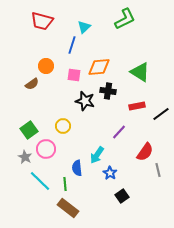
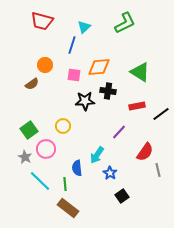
green L-shape: moved 4 px down
orange circle: moved 1 px left, 1 px up
black star: rotated 18 degrees counterclockwise
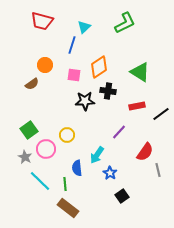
orange diamond: rotated 30 degrees counterclockwise
yellow circle: moved 4 px right, 9 px down
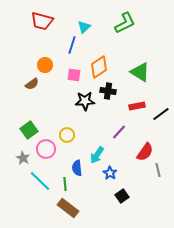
gray star: moved 2 px left, 1 px down
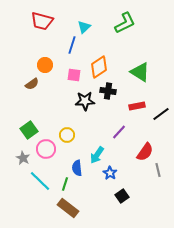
green line: rotated 24 degrees clockwise
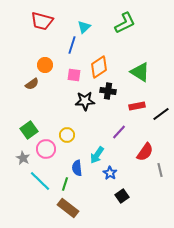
gray line: moved 2 px right
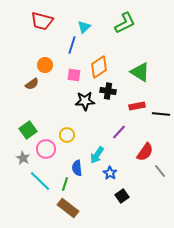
black line: rotated 42 degrees clockwise
green square: moved 1 px left
gray line: moved 1 px down; rotated 24 degrees counterclockwise
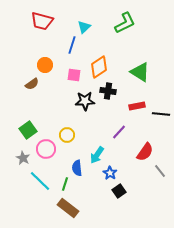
black square: moved 3 px left, 5 px up
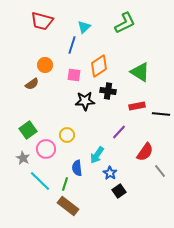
orange diamond: moved 1 px up
brown rectangle: moved 2 px up
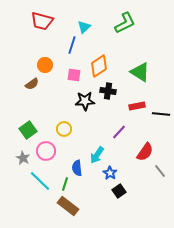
yellow circle: moved 3 px left, 6 px up
pink circle: moved 2 px down
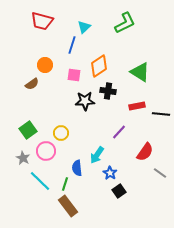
yellow circle: moved 3 px left, 4 px down
gray line: moved 2 px down; rotated 16 degrees counterclockwise
brown rectangle: rotated 15 degrees clockwise
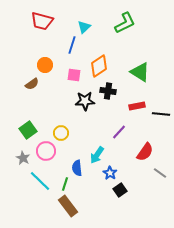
black square: moved 1 px right, 1 px up
